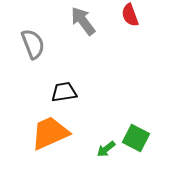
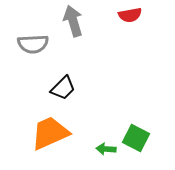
red semicircle: rotated 80 degrees counterclockwise
gray arrow: moved 10 px left; rotated 20 degrees clockwise
gray semicircle: rotated 108 degrees clockwise
black trapezoid: moved 1 px left, 4 px up; rotated 144 degrees clockwise
green arrow: rotated 42 degrees clockwise
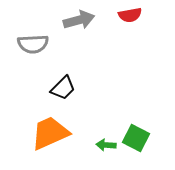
gray arrow: moved 6 px right, 1 px up; rotated 92 degrees clockwise
green arrow: moved 4 px up
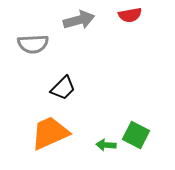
green square: moved 3 px up
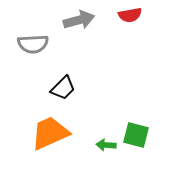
green square: rotated 12 degrees counterclockwise
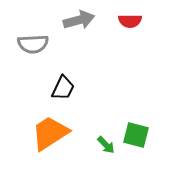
red semicircle: moved 6 px down; rotated 10 degrees clockwise
black trapezoid: rotated 20 degrees counterclockwise
orange trapezoid: rotated 9 degrees counterclockwise
green arrow: rotated 138 degrees counterclockwise
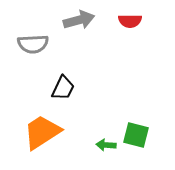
orange trapezoid: moved 8 px left, 1 px up
green arrow: rotated 138 degrees clockwise
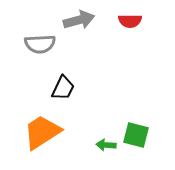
gray semicircle: moved 7 px right
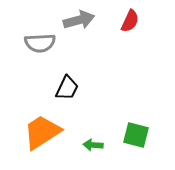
red semicircle: rotated 65 degrees counterclockwise
gray semicircle: moved 1 px up
black trapezoid: moved 4 px right
green arrow: moved 13 px left
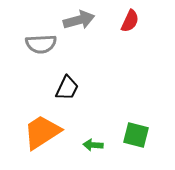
gray semicircle: moved 1 px right, 1 px down
